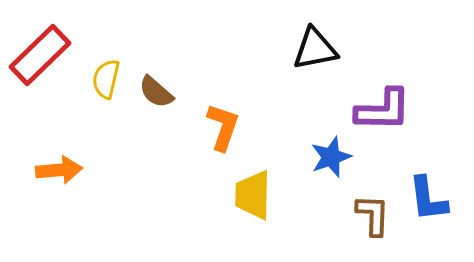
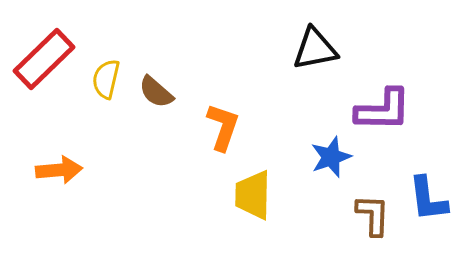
red rectangle: moved 4 px right, 4 px down
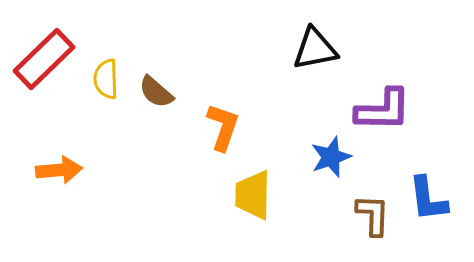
yellow semicircle: rotated 15 degrees counterclockwise
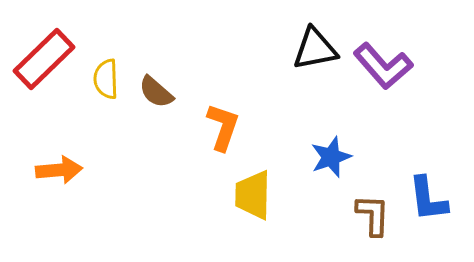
purple L-shape: moved 44 px up; rotated 48 degrees clockwise
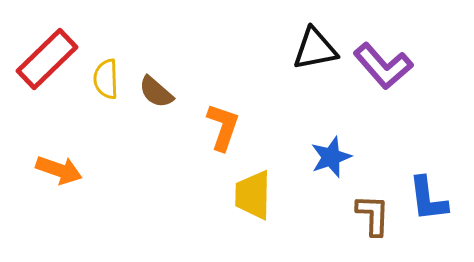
red rectangle: moved 3 px right
orange arrow: rotated 24 degrees clockwise
